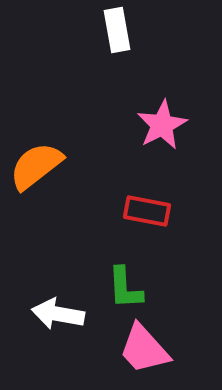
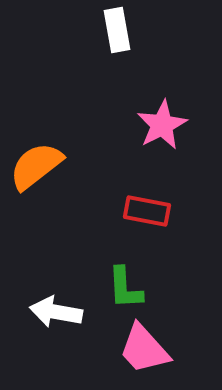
white arrow: moved 2 px left, 2 px up
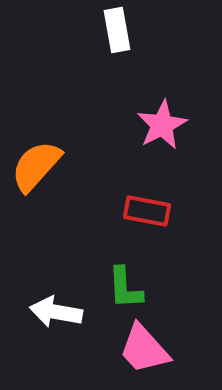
orange semicircle: rotated 10 degrees counterclockwise
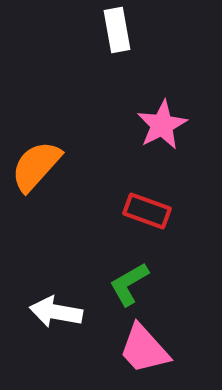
red rectangle: rotated 9 degrees clockwise
green L-shape: moved 4 px right, 4 px up; rotated 63 degrees clockwise
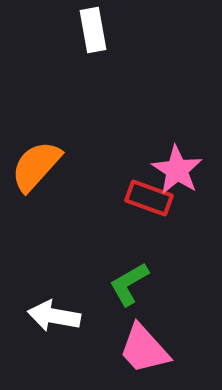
white rectangle: moved 24 px left
pink star: moved 15 px right, 45 px down; rotated 12 degrees counterclockwise
red rectangle: moved 2 px right, 13 px up
white arrow: moved 2 px left, 4 px down
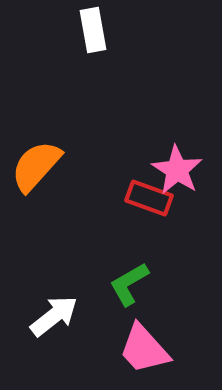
white arrow: rotated 132 degrees clockwise
